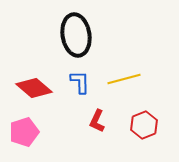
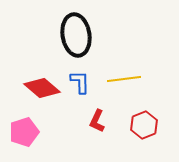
yellow line: rotated 8 degrees clockwise
red diamond: moved 8 px right
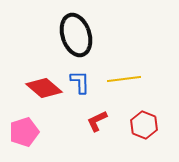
black ellipse: rotated 9 degrees counterclockwise
red diamond: moved 2 px right
red L-shape: rotated 40 degrees clockwise
red hexagon: rotated 16 degrees counterclockwise
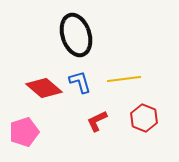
blue L-shape: rotated 15 degrees counterclockwise
red hexagon: moved 7 px up
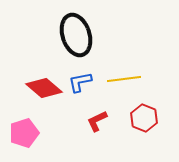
blue L-shape: rotated 85 degrees counterclockwise
pink pentagon: moved 1 px down
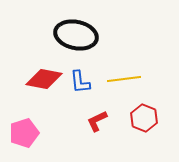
black ellipse: rotated 60 degrees counterclockwise
blue L-shape: rotated 85 degrees counterclockwise
red diamond: moved 9 px up; rotated 30 degrees counterclockwise
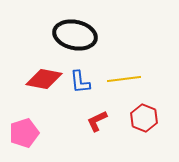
black ellipse: moved 1 px left
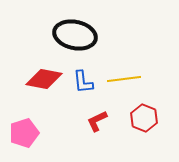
blue L-shape: moved 3 px right
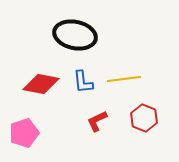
red diamond: moved 3 px left, 5 px down
